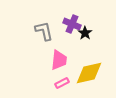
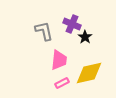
black star: moved 4 px down
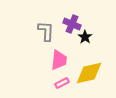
gray L-shape: moved 2 px right; rotated 15 degrees clockwise
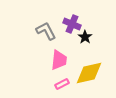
gray L-shape: rotated 30 degrees counterclockwise
pink rectangle: moved 1 px down
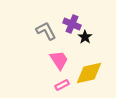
pink trapezoid: rotated 40 degrees counterclockwise
pink rectangle: moved 1 px down
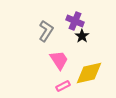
purple cross: moved 3 px right, 3 px up
gray L-shape: rotated 60 degrees clockwise
black star: moved 3 px left, 1 px up
pink rectangle: moved 1 px right, 1 px down
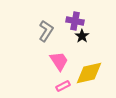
purple cross: rotated 12 degrees counterclockwise
pink trapezoid: moved 1 px down
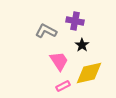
gray L-shape: rotated 95 degrees counterclockwise
black star: moved 9 px down
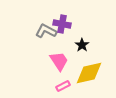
purple cross: moved 13 px left, 3 px down
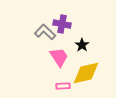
gray L-shape: moved 1 px left, 1 px down; rotated 15 degrees clockwise
pink trapezoid: moved 4 px up
yellow diamond: moved 3 px left
pink rectangle: rotated 24 degrees clockwise
